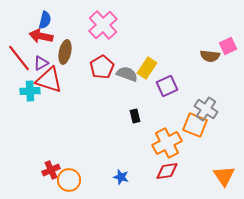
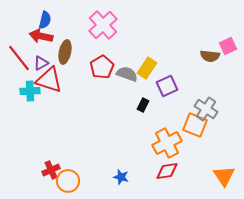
black rectangle: moved 8 px right, 11 px up; rotated 40 degrees clockwise
orange circle: moved 1 px left, 1 px down
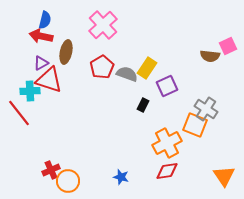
brown ellipse: moved 1 px right
red line: moved 55 px down
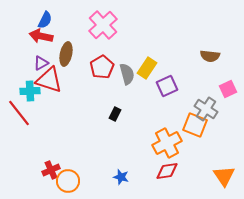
blue semicircle: rotated 12 degrees clockwise
pink square: moved 43 px down
brown ellipse: moved 2 px down
gray semicircle: rotated 55 degrees clockwise
black rectangle: moved 28 px left, 9 px down
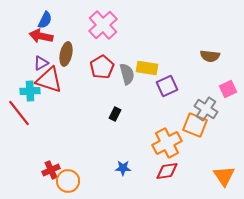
yellow rectangle: rotated 65 degrees clockwise
blue star: moved 2 px right, 9 px up; rotated 14 degrees counterclockwise
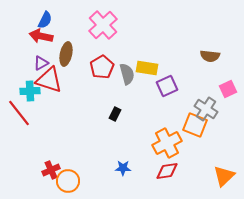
orange triangle: rotated 20 degrees clockwise
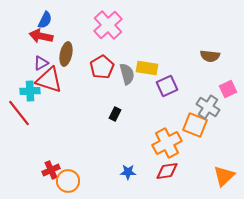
pink cross: moved 5 px right
gray cross: moved 2 px right, 2 px up
blue star: moved 5 px right, 4 px down
